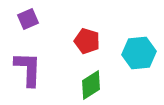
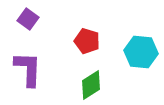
purple square: rotated 30 degrees counterclockwise
cyan hexagon: moved 2 px right, 1 px up; rotated 12 degrees clockwise
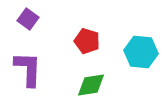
green diamond: rotated 24 degrees clockwise
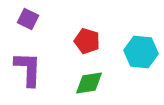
purple square: rotated 10 degrees counterclockwise
green diamond: moved 2 px left, 2 px up
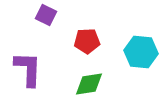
purple square: moved 18 px right, 4 px up
red pentagon: rotated 20 degrees counterclockwise
green diamond: moved 1 px down
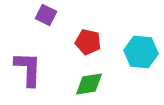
red pentagon: moved 1 px right, 1 px down; rotated 15 degrees clockwise
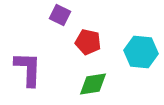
purple square: moved 14 px right
green diamond: moved 4 px right
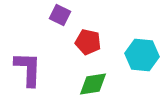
cyan hexagon: moved 1 px right, 3 px down
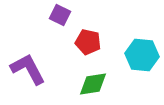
purple L-shape: rotated 30 degrees counterclockwise
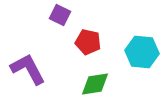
cyan hexagon: moved 3 px up
green diamond: moved 2 px right
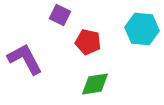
cyan hexagon: moved 23 px up
purple L-shape: moved 3 px left, 10 px up
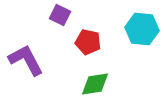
purple L-shape: moved 1 px right, 1 px down
